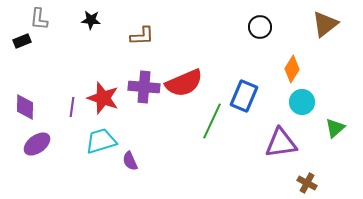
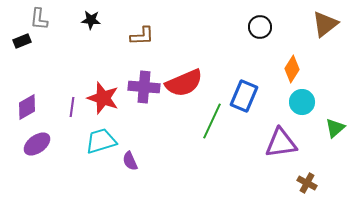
purple diamond: moved 2 px right; rotated 60 degrees clockwise
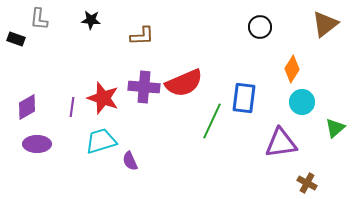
black rectangle: moved 6 px left, 2 px up; rotated 42 degrees clockwise
blue rectangle: moved 2 px down; rotated 16 degrees counterclockwise
purple ellipse: rotated 36 degrees clockwise
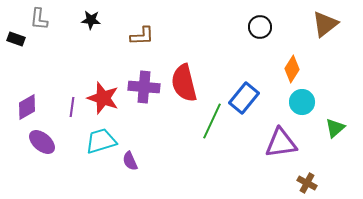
red semicircle: rotated 99 degrees clockwise
blue rectangle: rotated 32 degrees clockwise
purple ellipse: moved 5 px right, 2 px up; rotated 40 degrees clockwise
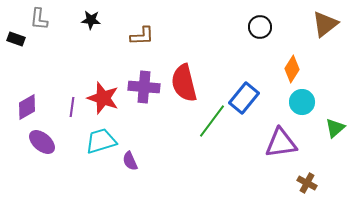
green line: rotated 12 degrees clockwise
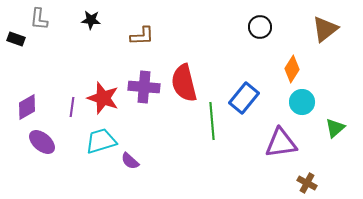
brown triangle: moved 5 px down
green line: rotated 42 degrees counterclockwise
purple semicircle: rotated 24 degrees counterclockwise
